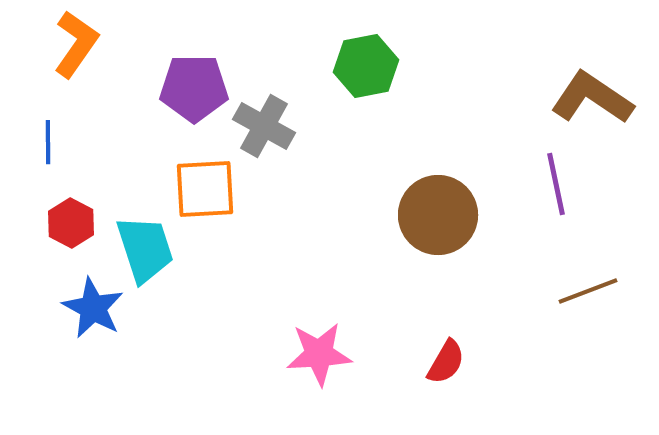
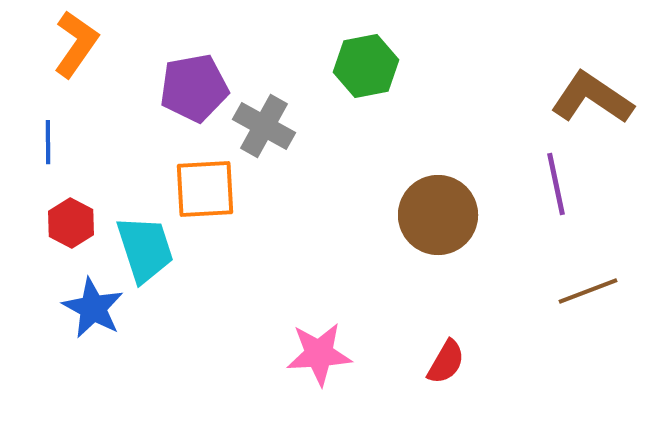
purple pentagon: rotated 10 degrees counterclockwise
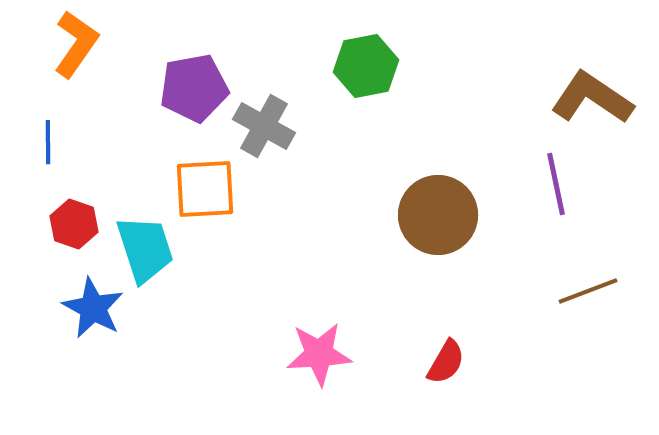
red hexagon: moved 3 px right, 1 px down; rotated 9 degrees counterclockwise
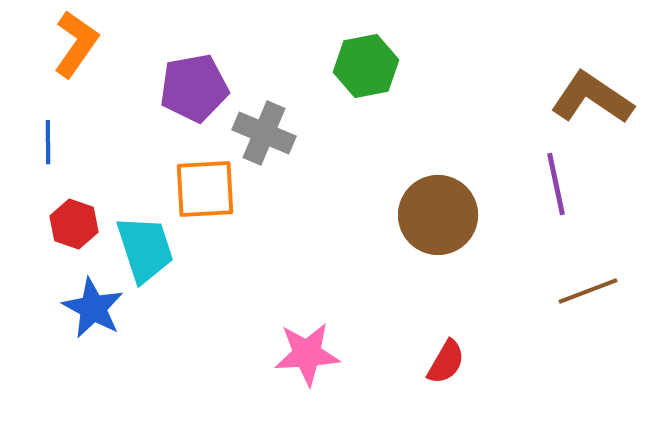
gray cross: moved 7 px down; rotated 6 degrees counterclockwise
pink star: moved 12 px left
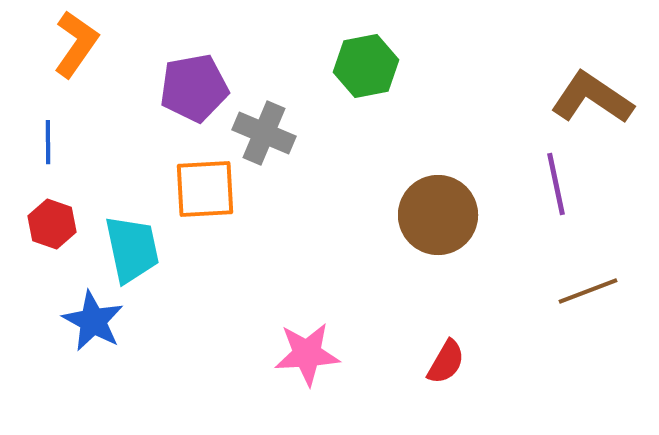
red hexagon: moved 22 px left
cyan trapezoid: moved 13 px left; rotated 6 degrees clockwise
blue star: moved 13 px down
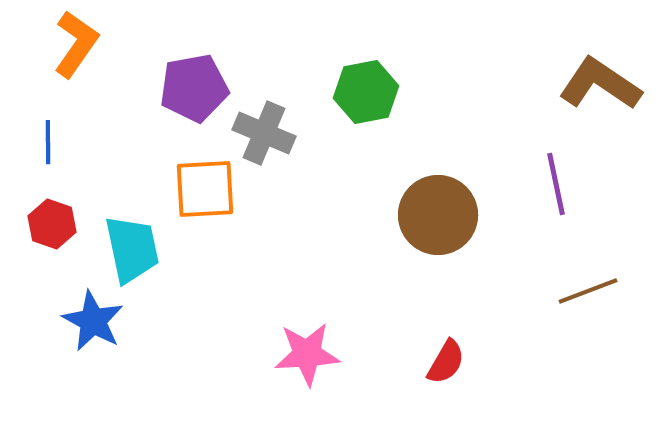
green hexagon: moved 26 px down
brown L-shape: moved 8 px right, 14 px up
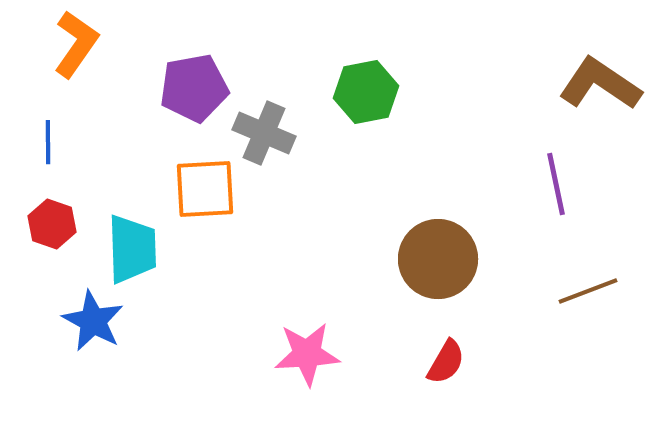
brown circle: moved 44 px down
cyan trapezoid: rotated 10 degrees clockwise
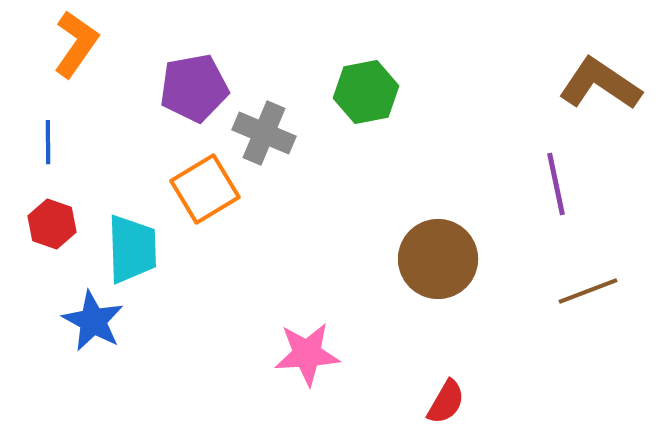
orange square: rotated 28 degrees counterclockwise
red semicircle: moved 40 px down
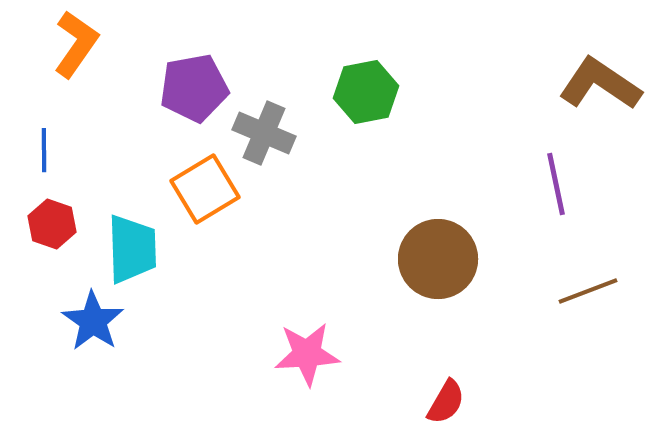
blue line: moved 4 px left, 8 px down
blue star: rotated 6 degrees clockwise
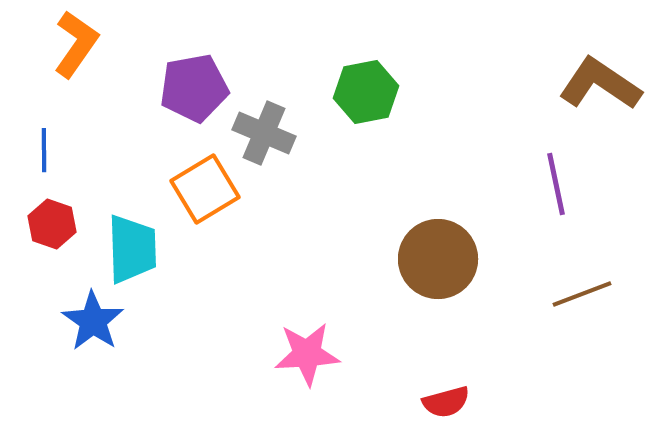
brown line: moved 6 px left, 3 px down
red semicircle: rotated 45 degrees clockwise
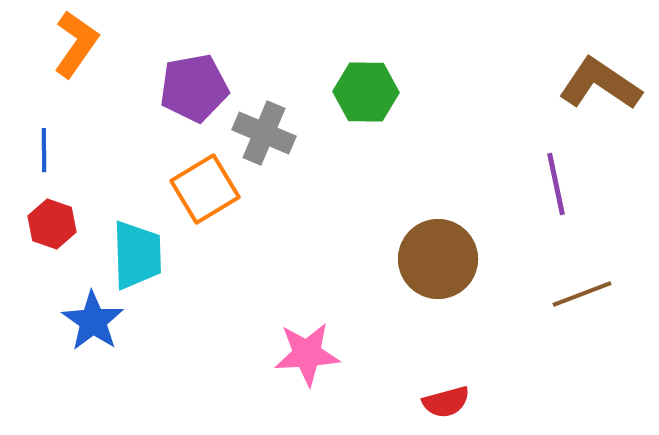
green hexagon: rotated 12 degrees clockwise
cyan trapezoid: moved 5 px right, 6 px down
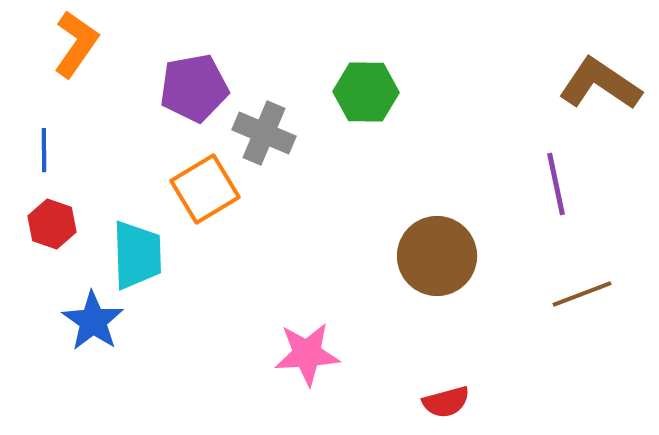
brown circle: moved 1 px left, 3 px up
